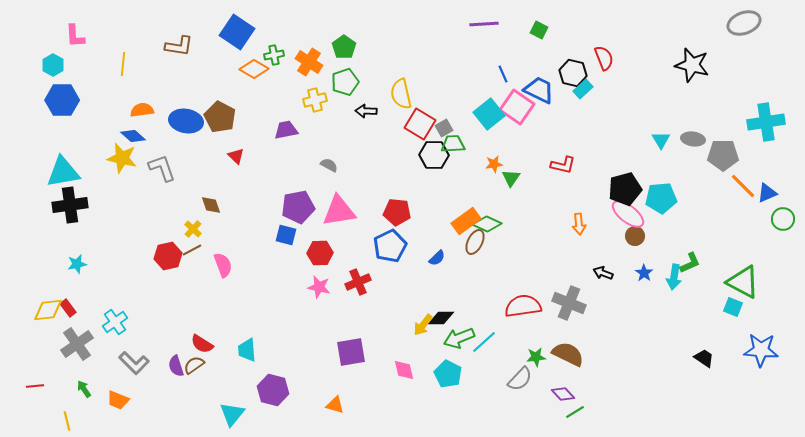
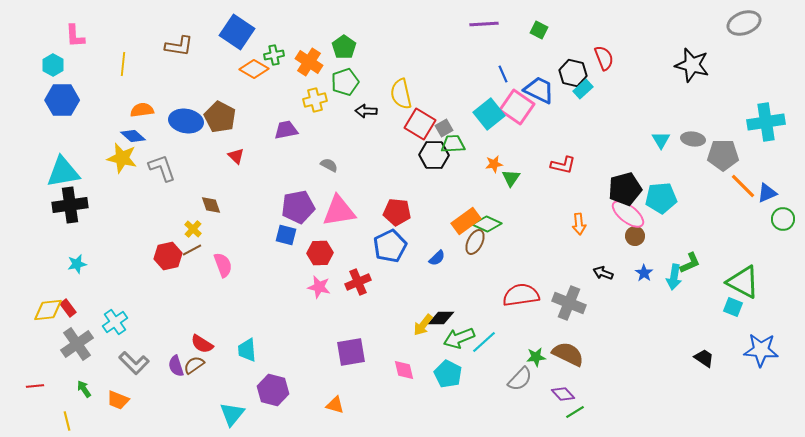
red semicircle at (523, 306): moved 2 px left, 11 px up
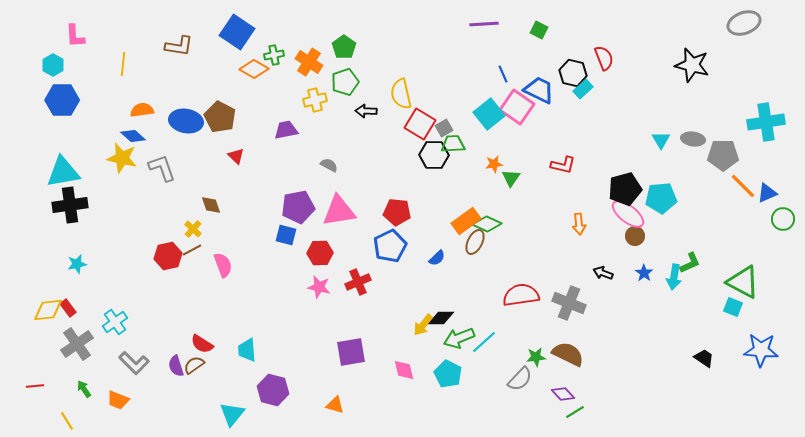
yellow line at (67, 421): rotated 18 degrees counterclockwise
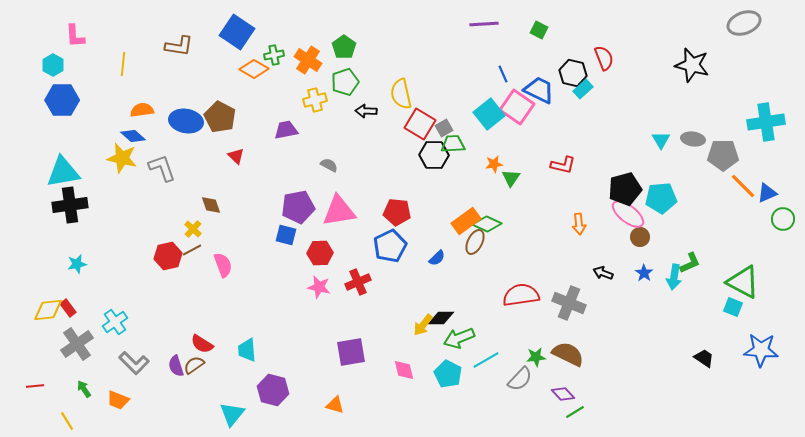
orange cross at (309, 62): moved 1 px left, 2 px up
brown circle at (635, 236): moved 5 px right, 1 px down
cyan line at (484, 342): moved 2 px right, 18 px down; rotated 12 degrees clockwise
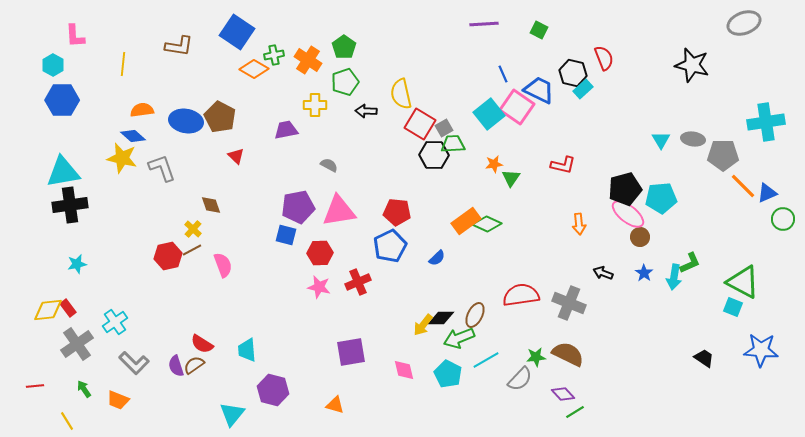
yellow cross at (315, 100): moved 5 px down; rotated 15 degrees clockwise
brown ellipse at (475, 242): moved 73 px down
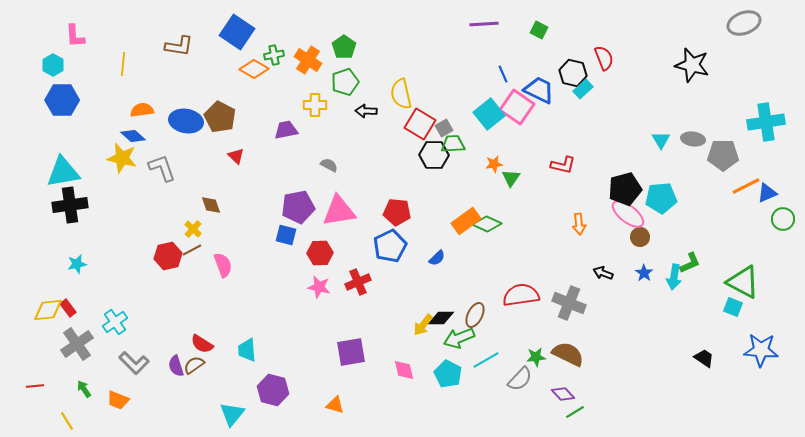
orange line at (743, 186): moved 3 px right; rotated 72 degrees counterclockwise
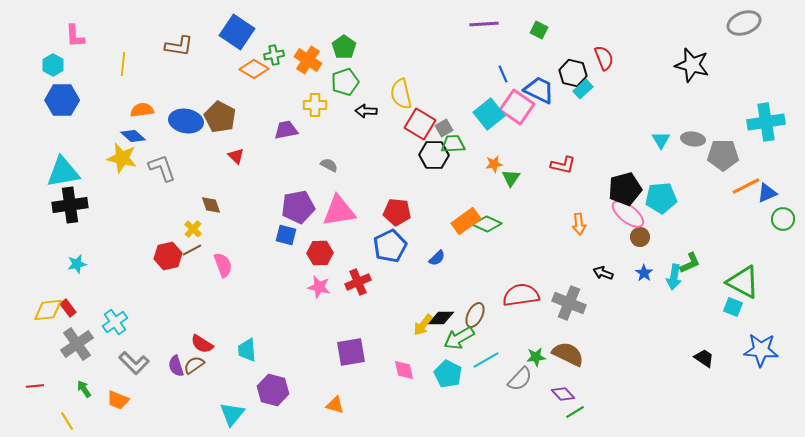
green arrow at (459, 338): rotated 8 degrees counterclockwise
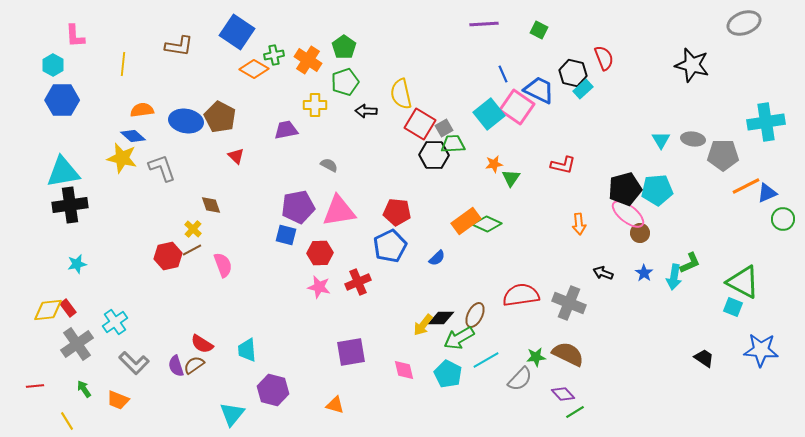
cyan pentagon at (661, 198): moved 4 px left, 8 px up
brown circle at (640, 237): moved 4 px up
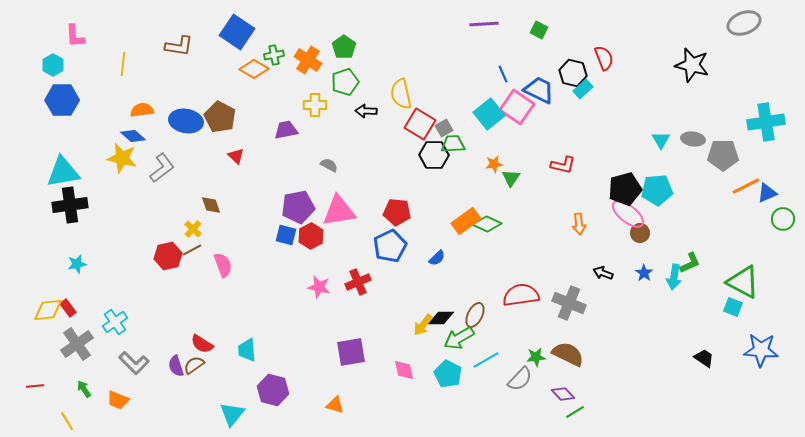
gray L-shape at (162, 168): rotated 72 degrees clockwise
red hexagon at (320, 253): moved 9 px left, 17 px up; rotated 25 degrees counterclockwise
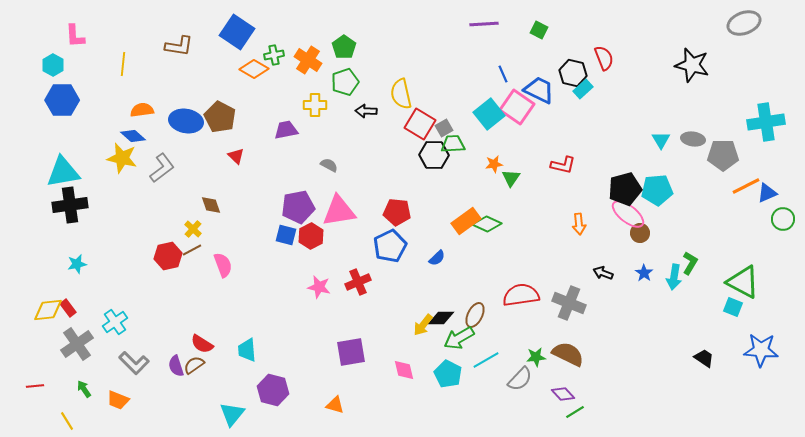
green L-shape at (690, 263): rotated 35 degrees counterclockwise
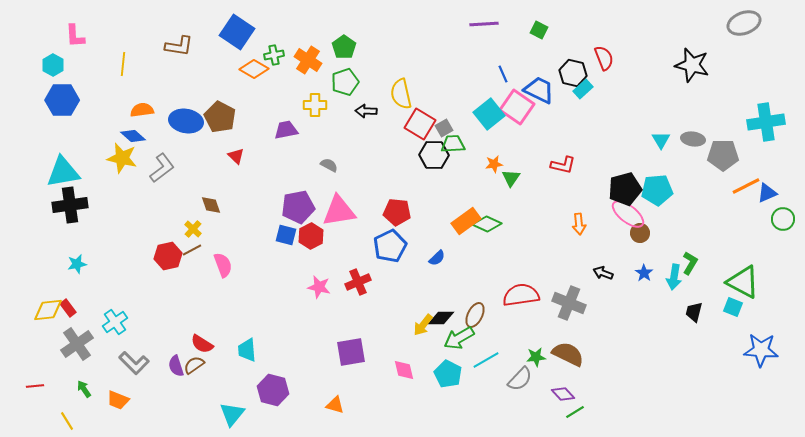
black trapezoid at (704, 358): moved 10 px left, 46 px up; rotated 110 degrees counterclockwise
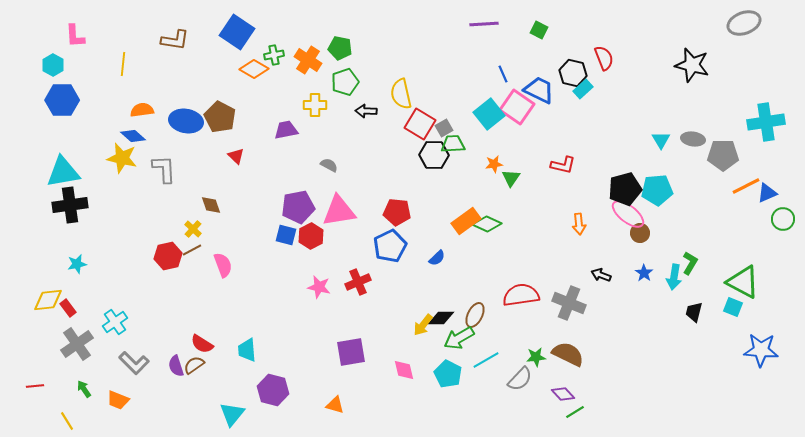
brown L-shape at (179, 46): moved 4 px left, 6 px up
green pentagon at (344, 47): moved 4 px left, 1 px down; rotated 25 degrees counterclockwise
gray L-shape at (162, 168): moved 2 px right, 1 px down; rotated 56 degrees counterclockwise
black arrow at (603, 273): moved 2 px left, 2 px down
yellow diamond at (48, 310): moved 10 px up
